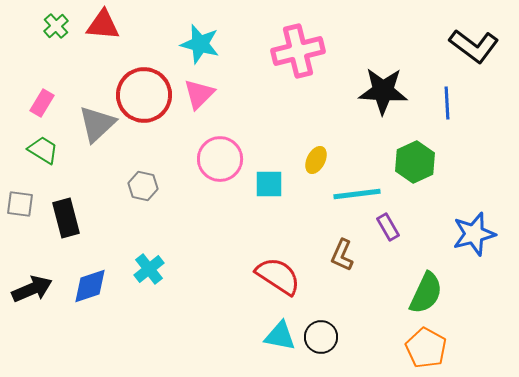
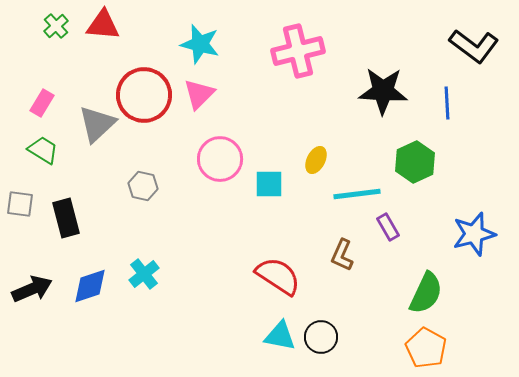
cyan cross: moved 5 px left, 5 px down
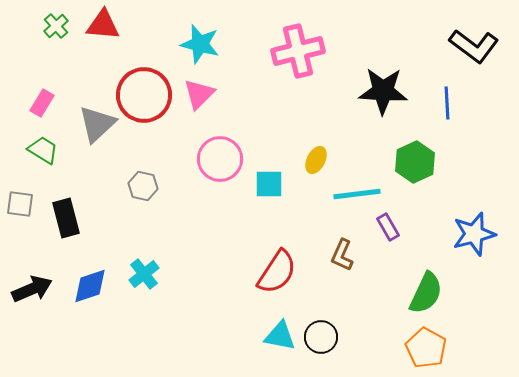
red semicircle: moved 1 px left, 4 px up; rotated 90 degrees clockwise
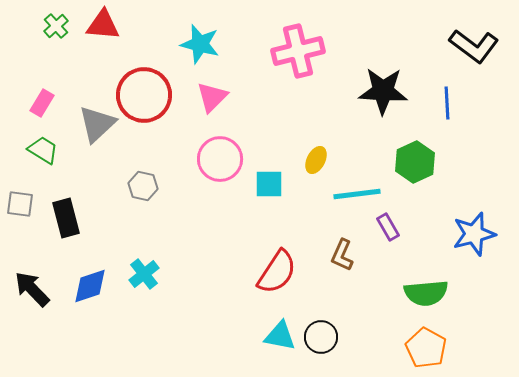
pink triangle: moved 13 px right, 3 px down
black arrow: rotated 111 degrees counterclockwise
green semicircle: rotated 60 degrees clockwise
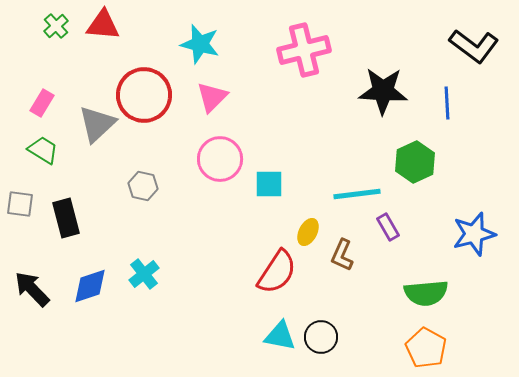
pink cross: moved 6 px right, 1 px up
yellow ellipse: moved 8 px left, 72 px down
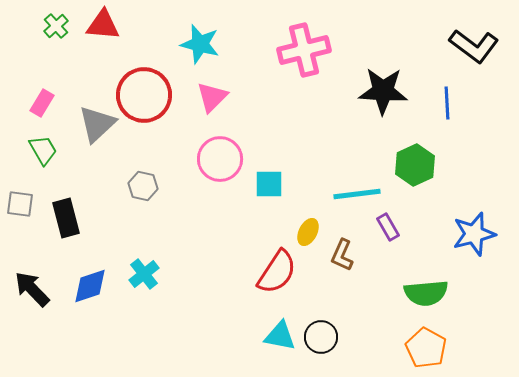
green trapezoid: rotated 28 degrees clockwise
green hexagon: moved 3 px down
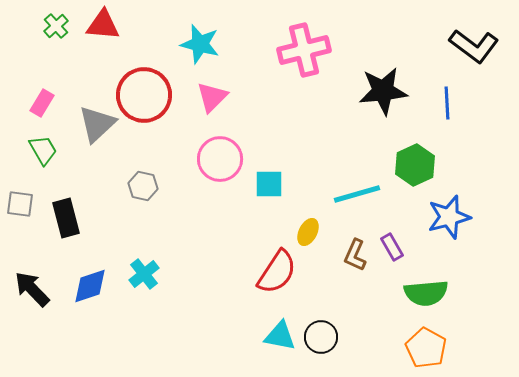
black star: rotated 9 degrees counterclockwise
cyan line: rotated 9 degrees counterclockwise
purple rectangle: moved 4 px right, 20 px down
blue star: moved 25 px left, 17 px up
brown L-shape: moved 13 px right
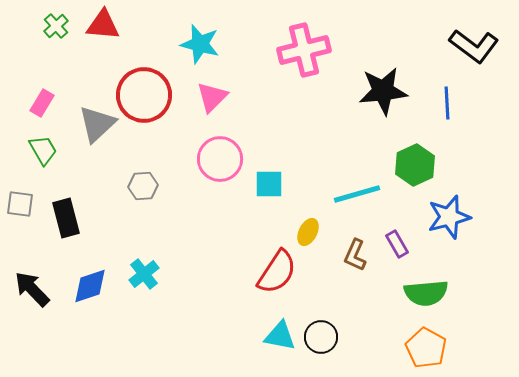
gray hexagon: rotated 16 degrees counterclockwise
purple rectangle: moved 5 px right, 3 px up
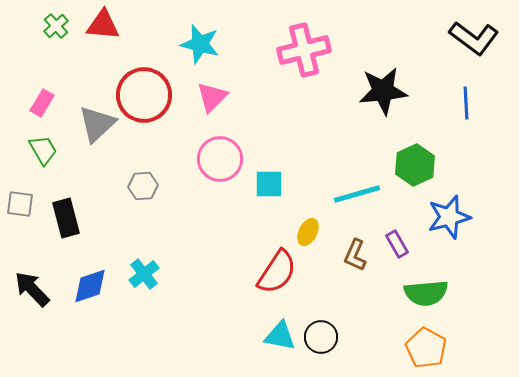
black L-shape: moved 8 px up
blue line: moved 19 px right
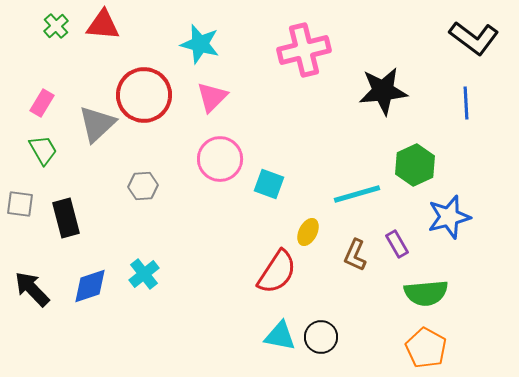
cyan square: rotated 20 degrees clockwise
